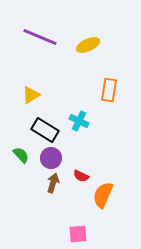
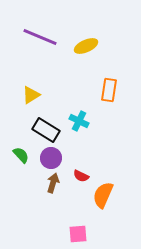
yellow ellipse: moved 2 px left, 1 px down
black rectangle: moved 1 px right
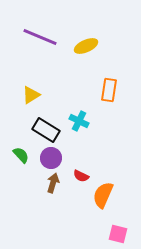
pink square: moved 40 px right; rotated 18 degrees clockwise
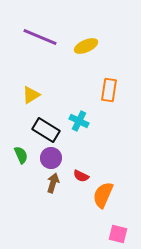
green semicircle: rotated 18 degrees clockwise
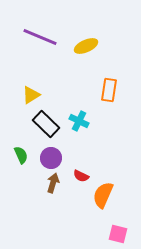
black rectangle: moved 6 px up; rotated 12 degrees clockwise
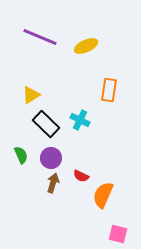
cyan cross: moved 1 px right, 1 px up
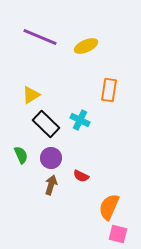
brown arrow: moved 2 px left, 2 px down
orange semicircle: moved 6 px right, 12 px down
